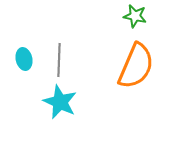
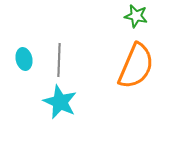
green star: moved 1 px right
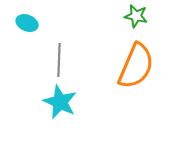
cyan ellipse: moved 3 px right, 36 px up; rotated 55 degrees counterclockwise
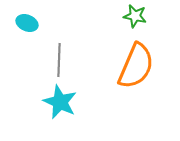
green star: moved 1 px left
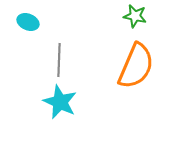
cyan ellipse: moved 1 px right, 1 px up
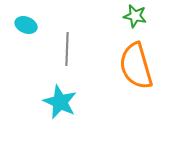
cyan ellipse: moved 2 px left, 3 px down
gray line: moved 8 px right, 11 px up
orange semicircle: rotated 141 degrees clockwise
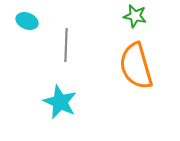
cyan ellipse: moved 1 px right, 4 px up
gray line: moved 1 px left, 4 px up
